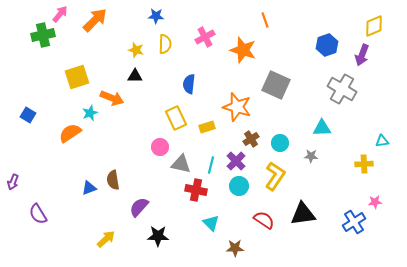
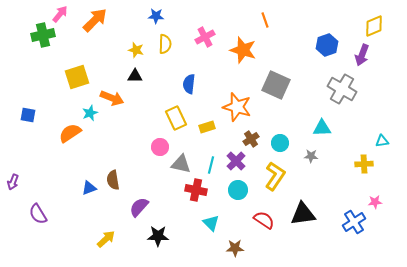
blue square at (28, 115): rotated 21 degrees counterclockwise
cyan circle at (239, 186): moved 1 px left, 4 px down
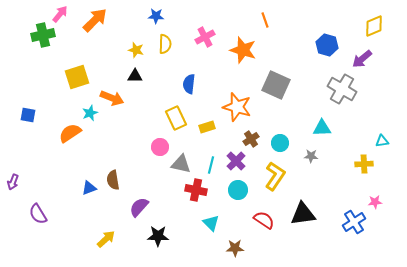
blue hexagon at (327, 45): rotated 25 degrees counterclockwise
purple arrow at (362, 55): moved 4 px down; rotated 30 degrees clockwise
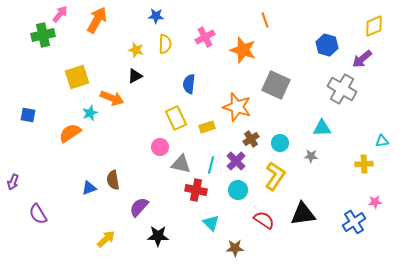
orange arrow at (95, 20): moved 2 px right; rotated 16 degrees counterclockwise
black triangle at (135, 76): rotated 28 degrees counterclockwise
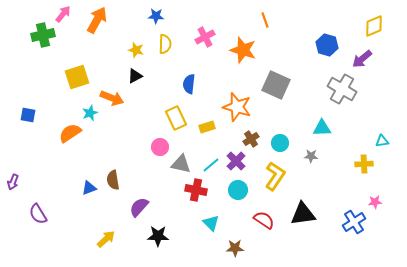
pink arrow at (60, 14): moved 3 px right
cyan line at (211, 165): rotated 36 degrees clockwise
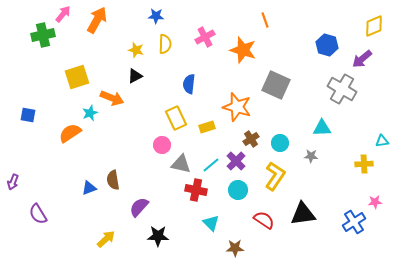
pink circle at (160, 147): moved 2 px right, 2 px up
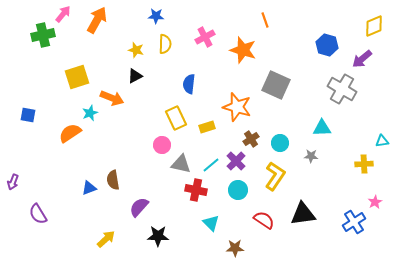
pink star at (375, 202): rotated 24 degrees counterclockwise
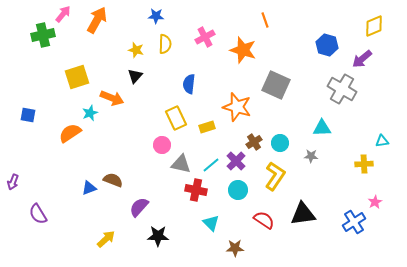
black triangle at (135, 76): rotated 21 degrees counterclockwise
brown cross at (251, 139): moved 3 px right, 3 px down
brown semicircle at (113, 180): rotated 120 degrees clockwise
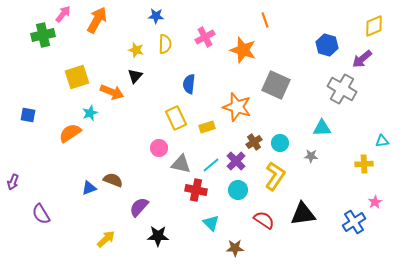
orange arrow at (112, 98): moved 6 px up
pink circle at (162, 145): moved 3 px left, 3 px down
purple semicircle at (38, 214): moved 3 px right
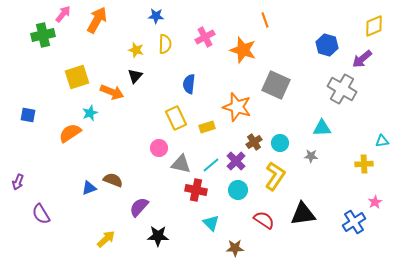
purple arrow at (13, 182): moved 5 px right
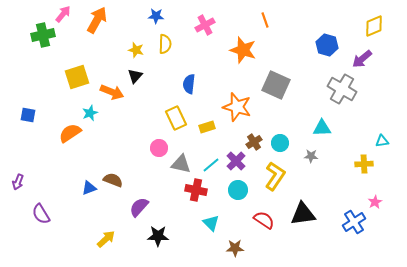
pink cross at (205, 37): moved 12 px up
